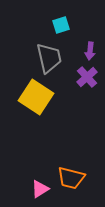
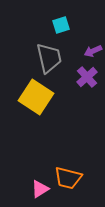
purple arrow: moved 3 px right; rotated 60 degrees clockwise
orange trapezoid: moved 3 px left
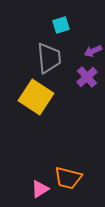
gray trapezoid: rotated 8 degrees clockwise
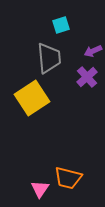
yellow square: moved 4 px left, 1 px down; rotated 24 degrees clockwise
pink triangle: rotated 24 degrees counterclockwise
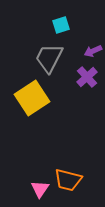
gray trapezoid: rotated 148 degrees counterclockwise
orange trapezoid: moved 2 px down
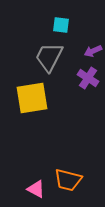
cyan square: rotated 24 degrees clockwise
gray trapezoid: moved 1 px up
purple cross: moved 1 px right, 1 px down; rotated 15 degrees counterclockwise
yellow square: rotated 24 degrees clockwise
pink triangle: moved 4 px left; rotated 36 degrees counterclockwise
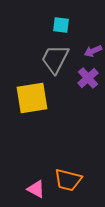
gray trapezoid: moved 6 px right, 2 px down
purple cross: rotated 15 degrees clockwise
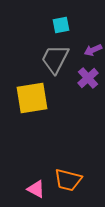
cyan square: rotated 18 degrees counterclockwise
purple arrow: moved 1 px up
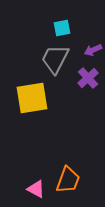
cyan square: moved 1 px right, 3 px down
orange trapezoid: rotated 84 degrees counterclockwise
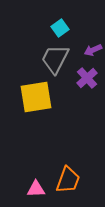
cyan square: moved 2 px left; rotated 24 degrees counterclockwise
purple cross: moved 1 px left
yellow square: moved 4 px right, 1 px up
pink triangle: rotated 30 degrees counterclockwise
